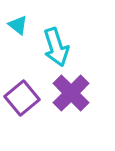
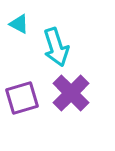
cyan triangle: moved 1 px right, 1 px up; rotated 10 degrees counterclockwise
purple square: rotated 24 degrees clockwise
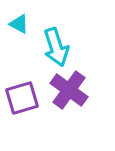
purple cross: moved 2 px left, 3 px up; rotated 9 degrees counterclockwise
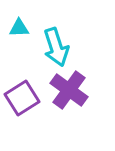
cyan triangle: moved 4 px down; rotated 30 degrees counterclockwise
purple square: rotated 16 degrees counterclockwise
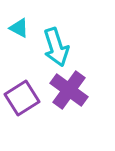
cyan triangle: rotated 30 degrees clockwise
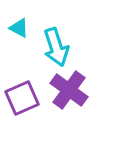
purple square: rotated 8 degrees clockwise
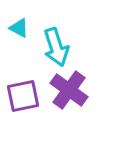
purple square: moved 1 px right, 2 px up; rotated 12 degrees clockwise
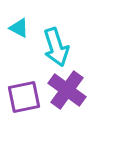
purple cross: moved 2 px left
purple square: moved 1 px right, 1 px down
